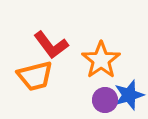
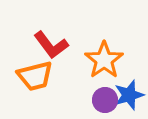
orange star: moved 3 px right
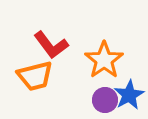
blue star: rotated 12 degrees counterclockwise
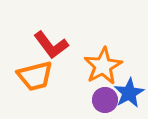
orange star: moved 1 px left, 6 px down; rotated 6 degrees clockwise
blue star: moved 2 px up
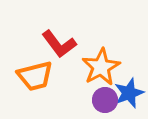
red L-shape: moved 8 px right, 1 px up
orange star: moved 2 px left, 1 px down
blue star: rotated 8 degrees clockwise
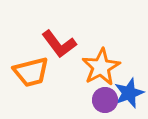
orange trapezoid: moved 4 px left, 4 px up
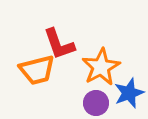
red L-shape: rotated 18 degrees clockwise
orange trapezoid: moved 6 px right, 2 px up
purple circle: moved 9 px left, 3 px down
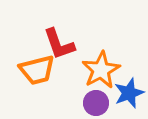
orange star: moved 3 px down
